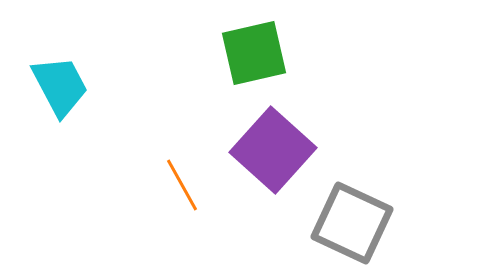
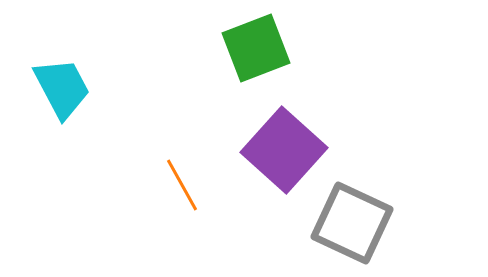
green square: moved 2 px right, 5 px up; rotated 8 degrees counterclockwise
cyan trapezoid: moved 2 px right, 2 px down
purple square: moved 11 px right
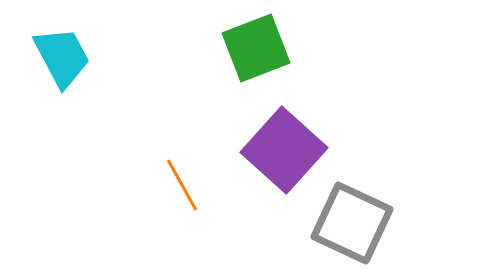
cyan trapezoid: moved 31 px up
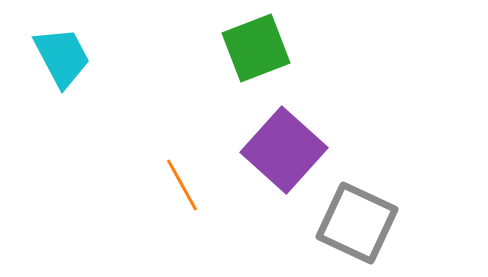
gray square: moved 5 px right
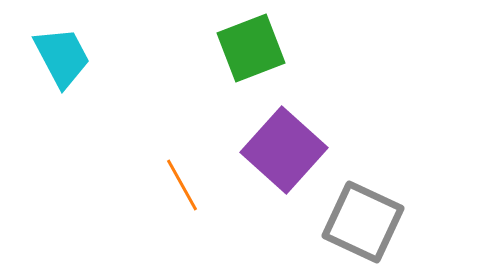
green square: moved 5 px left
gray square: moved 6 px right, 1 px up
